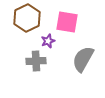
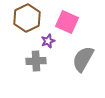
pink square: rotated 15 degrees clockwise
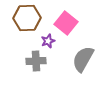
brown hexagon: rotated 24 degrees clockwise
pink square: moved 1 px left, 1 px down; rotated 15 degrees clockwise
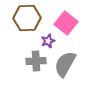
gray semicircle: moved 18 px left, 5 px down
